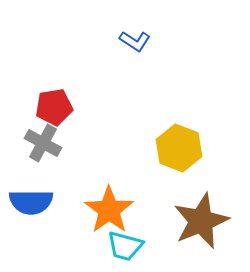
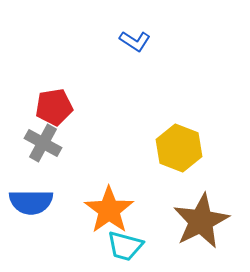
brown star: rotated 4 degrees counterclockwise
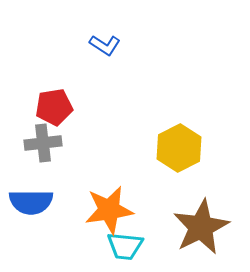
blue L-shape: moved 30 px left, 4 px down
gray cross: rotated 36 degrees counterclockwise
yellow hexagon: rotated 12 degrees clockwise
orange star: rotated 27 degrees clockwise
brown star: moved 6 px down
cyan trapezoid: rotated 9 degrees counterclockwise
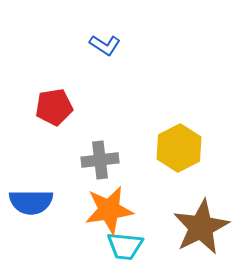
gray cross: moved 57 px right, 17 px down
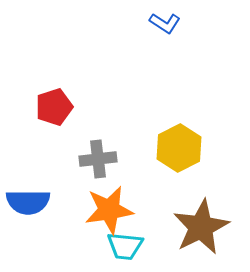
blue L-shape: moved 60 px right, 22 px up
red pentagon: rotated 9 degrees counterclockwise
gray cross: moved 2 px left, 1 px up
blue semicircle: moved 3 px left
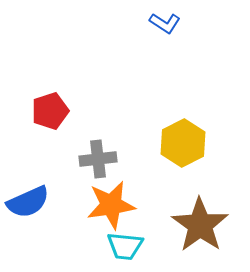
red pentagon: moved 4 px left, 4 px down
yellow hexagon: moved 4 px right, 5 px up
blue semicircle: rotated 24 degrees counterclockwise
orange star: moved 2 px right, 5 px up
brown star: moved 1 px left, 2 px up; rotated 10 degrees counterclockwise
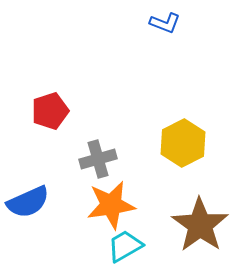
blue L-shape: rotated 12 degrees counterclockwise
gray cross: rotated 9 degrees counterclockwise
cyan trapezoid: rotated 144 degrees clockwise
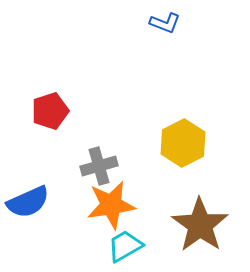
gray cross: moved 1 px right, 7 px down
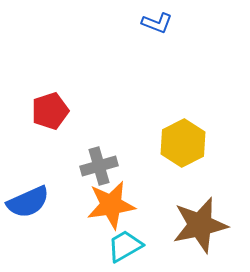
blue L-shape: moved 8 px left
brown star: rotated 24 degrees clockwise
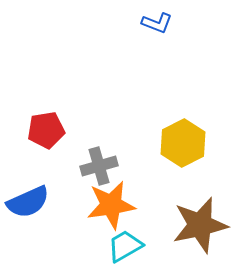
red pentagon: moved 4 px left, 19 px down; rotated 9 degrees clockwise
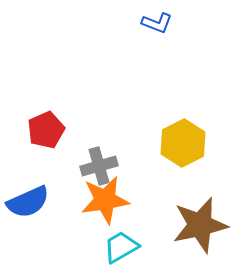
red pentagon: rotated 15 degrees counterclockwise
orange star: moved 6 px left, 5 px up
cyan trapezoid: moved 4 px left, 1 px down
